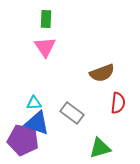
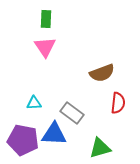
blue triangle: moved 17 px right, 11 px down; rotated 16 degrees counterclockwise
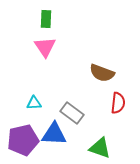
brown semicircle: rotated 40 degrees clockwise
purple pentagon: rotated 24 degrees counterclockwise
green triangle: rotated 35 degrees clockwise
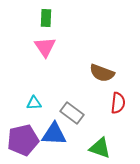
green rectangle: moved 1 px up
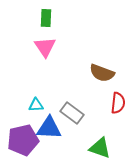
cyan triangle: moved 2 px right, 2 px down
blue triangle: moved 5 px left, 6 px up
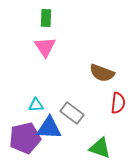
purple pentagon: moved 2 px right, 2 px up
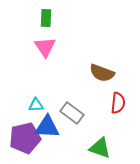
blue triangle: moved 2 px left, 1 px up
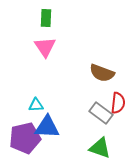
gray rectangle: moved 29 px right
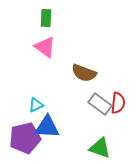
pink triangle: rotated 20 degrees counterclockwise
brown semicircle: moved 18 px left
cyan triangle: rotated 21 degrees counterclockwise
gray rectangle: moved 1 px left, 9 px up
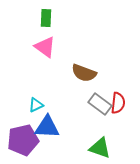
purple pentagon: moved 2 px left, 2 px down
